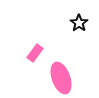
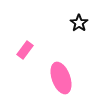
pink rectangle: moved 10 px left, 3 px up
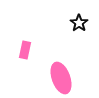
pink rectangle: rotated 24 degrees counterclockwise
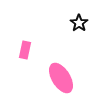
pink ellipse: rotated 12 degrees counterclockwise
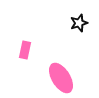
black star: rotated 18 degrees clockwise
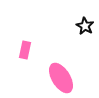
black star: moved 6 px right, 3 px down; rotated 24 degrees counterclockwise
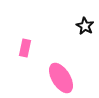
pink rectangle: moved 2 px up
